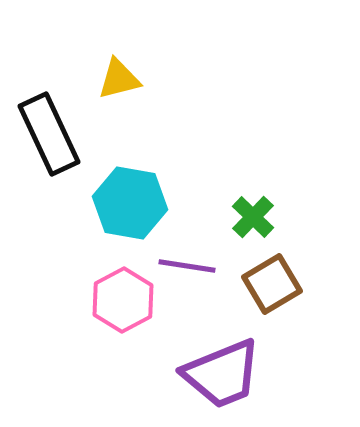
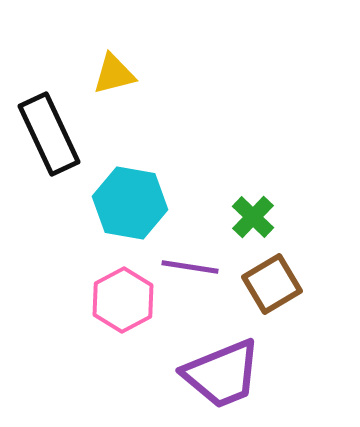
yellow triangle: moved 5 px left, 5 px up
purple line: moved 3 px right, 1 px down
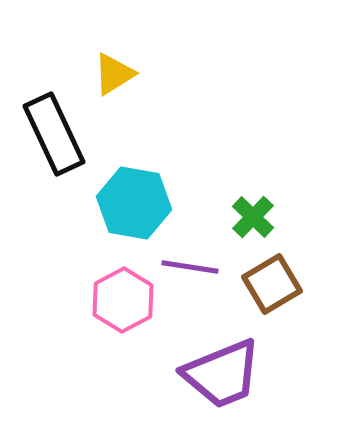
yellow triangle: rotated 18 degrees counterclockwise
black rectangle: moved 5 px right
cyan hexagon: moved 4 px right
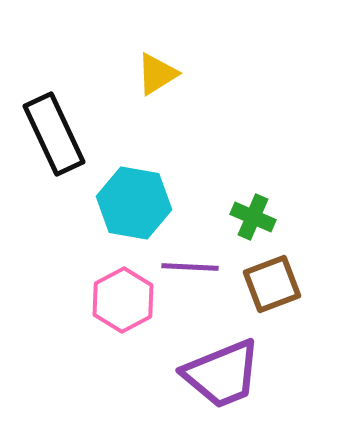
yellow triangle: moved 43 px right
green cross: rotated 21 degrees counterclockwise
purple line: rotated 6 degrees counterclockwise
brown square: rotated 10 degrees clockwise
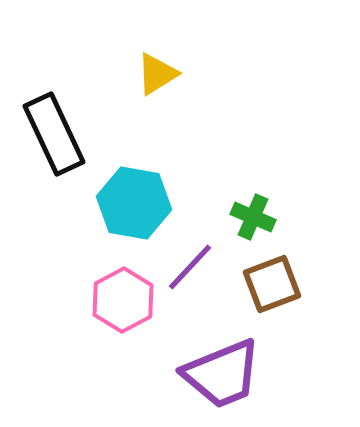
purple line: rotated 50 degrees counterclockwise
